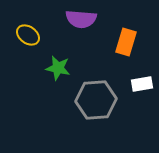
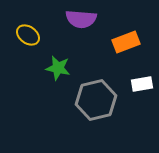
orange rectangle: rotated 52 degrees clockwise
gray hexagon: rotated 9 degrees counterclockwise
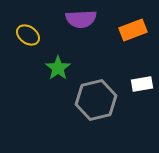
purple semicircle: rotated 8 degrees counterclockwise
orange rectangle: moved 7 px right, 12 px up
green star: rotated 25 degrees clockwise
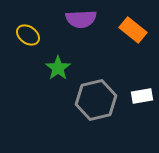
orange rectangle: rotated 60 degrees clockwise
white rectangle: moved 12 px down
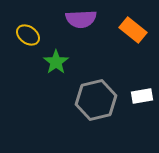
green star: moved 2 px left, 6 px up
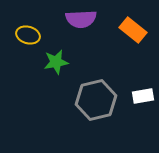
yellow ellipse: rotated 20 degrees counterclockwise
green star: rotated 25 degrees clockwise
white rectangle: moved 1 px right
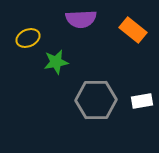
yellow ellipse: moved 3 px down; rotated 40 degrees counterclockwise
white rectangle: moved 1 px left, 5 px down
gray hexagon: rotated 12 degrees clockwise
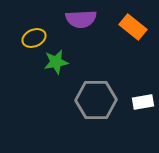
orange rectangle: moved 3 px up
yellow ellipse: moved 6 px right
white rectangle: moved 1 px right, 1 px down
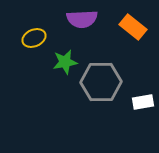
purple semicircle: moved 1 px right
green star: moved 9 px right
gray hexagon: moved 5 px right, 18 px up
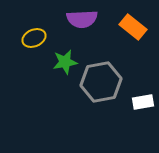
gray hexagon: rotated 9 degrees counterclockwise
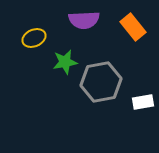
purple semicircle: moved 2 px right, 1 px down
orange rectangle: rotated 12 degrees clockwise
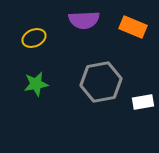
orange rectangle: rotated 28 degrees counterclockwise
green star: moved 29 px left, 22 px down
